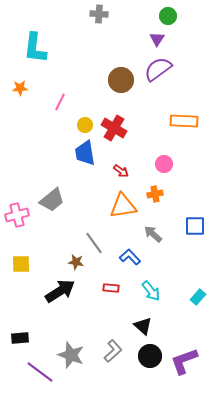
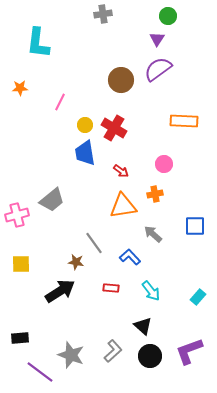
gray cross: moved 4 px right; rotated 12 degrees counterclockwise
cyan L-shape: moved 3 px right, 5 px up
purple L-shape: moved 5 px right, 10 px up
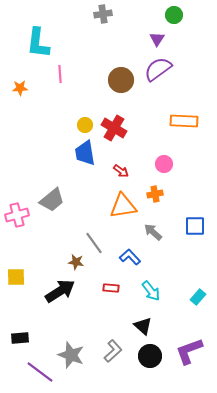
green circle: moved 6 px right, 1 px up
pink line: moved 28 px up; rotated 30 degrees counterclockwise
gray arrow: moved 2 px up
yellow square: moved 5 px left, 13 px down
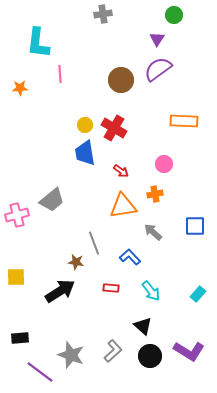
gray line: rotated 15 degrees clockwise
cyan rectangle: moved 3 px up
purple L-shape: rotated 128 degrees counterclockwise
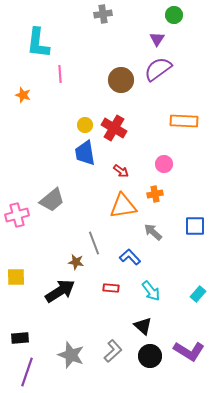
orange star: moved 3 px right, 7 px down; rotated 21 degrees clockwise
purple line: moved 13 px left; rotated 72 degrees clockwise
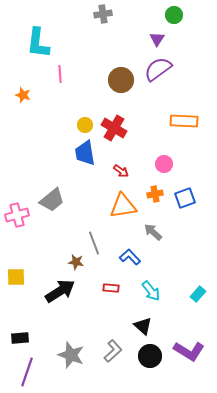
blue square: moved 10 px left, 28 px up; rotated 20 degrees counterclockwise
